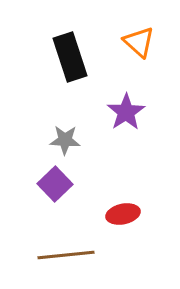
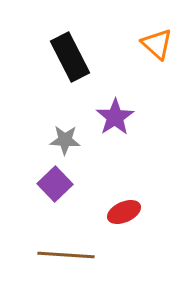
orange triangle: moved 18 px right, 2 px down
black rectangle: rotated 9 degrees counterclockwise
purple star: moved 11 px left, 5 px down
red ellipse: moved 1 px right, 2 px up; rotated 12 degrees counterclockwise
brown line: rotated 10 degrees clockwise
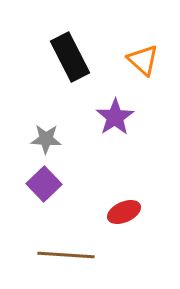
orange triangle: moved 14 px left, 16 px down
gray star: moved 19 px left, 1 px up
purple square: moved 11 px left
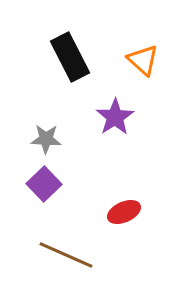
brown line: rotated 20 degrees clockwise
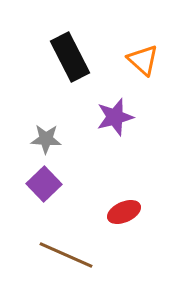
purple star: rotated 18 degrees clockwise
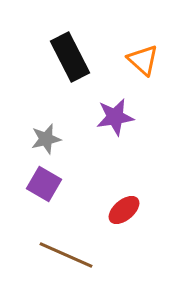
purple star: rotated 6 degrees clockwise
gray star: rotated 16 degrees counterclockwise
purple square: rotated 16 degrees counterclockwise
red ellipse: moved 2 px up; rotated 16 degrees counterclockwise
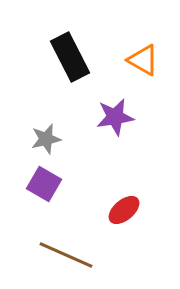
orange triangle: rotated 12 degrees counterclockwise
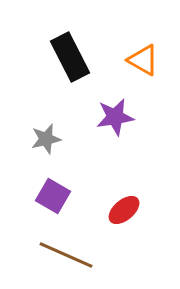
purple square: moved 9 px right, 12 px down
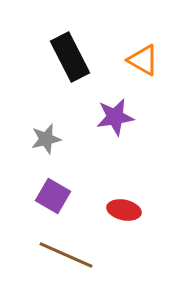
red ellipse: rotated 52 degrees clockwise
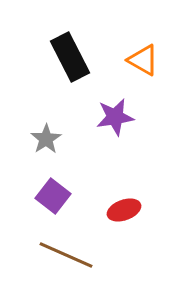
gray star: rotated 20 degrees counterclockwise
purple square: rotated 8 degrees clockwise
red ellipse: rotated 32 degrees counterclockwise
